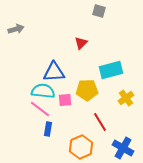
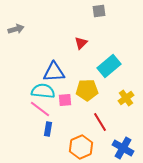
gray square: rotated 24 degrees counterclockwise
cyan rectangle: moved 2 px left, 4 px up; rotated 25 degrees counterclockwise
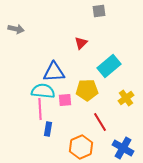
gray arrow: rotated 28 degrees clockwise
pink line: rotated 50 degrees clockwise
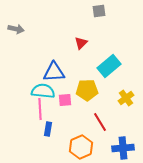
blue cross: rotated 35 degrees counterclockwise
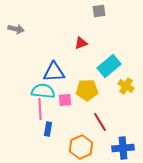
red triangle: rotated 24 degrees clockwise
yellow cross: moved 12 px up; rotated 21 degrees counterclockwise
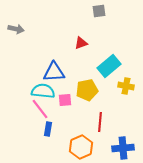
yellow cross: rotated 21 degrees counterclockwise
yellow pentagon: rotated 10 degrees counterclockwise
pink line: rotated 35 degrees counterclockwise
red line: rotated 36 degrees clockwise
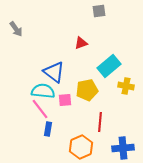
gray arrow: rotated 42 degrees clockwise
blue triangle: rotated 40 degrees clockwise
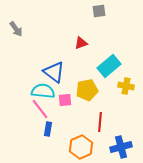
blue cross: moved 2 px left, 1 px up; rotated 10 degrees counterclockwise
